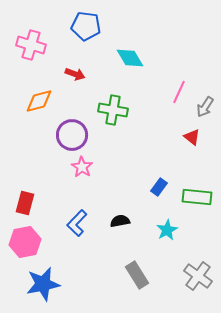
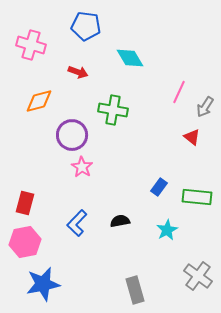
red arrow: moved 3 px right, 2 px up
gray rectangle: moved 2 px left, 15 px down; rotated 16 degrees clockwise
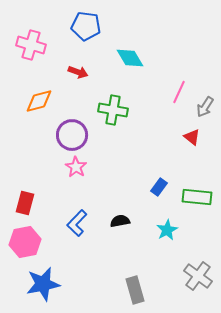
pink star: moved 6 px left
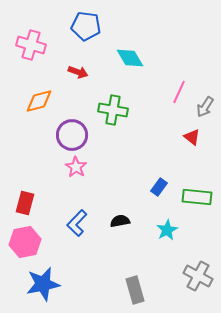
gray cross: rotated 8 degrees counterclockwise
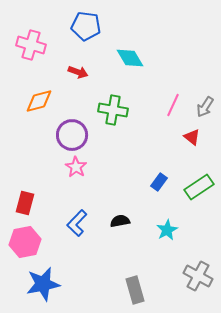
pink line: moved 6 px left, 13 px down
blue rectangle: moved 5 px up
green rectangle: moved 2 px right, 10 px up; rotated 40 degrees counterclockwise
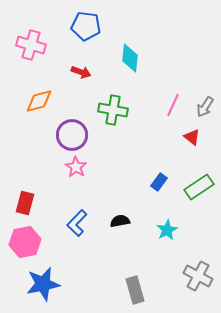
cyan diamond: rotated 36 degrees clockwise
red arrow: moved 3 px right
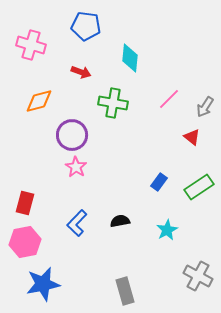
pink line: moved 4 px left, 6 px up; rotated 20 degrees clockwise
green cross: moved 7 px up
gray rectangle: moved 10 px left, 1 px down
